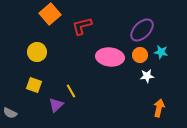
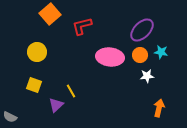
gray semicircle: moved 4 px down
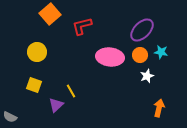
white star: rotated 16 degrees counterclockwise
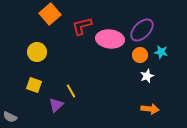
pink ellipse: moved 18 px up
orange arrow: moved 9 px left, 1 px down; rotated 84 degrees clockwise
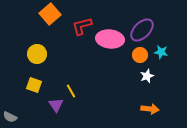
yellow circle: moved 2 px down
purple triangle: rotated 21 degrees counterclockwise
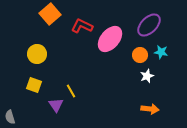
red L-shape: rotated 40 degrees clockwise
purple ellipse: moved 7 px right, 5 px up
pink ellipse: rotated 56 degrees counterclockwise
gray semicircle: rotated 48 degrees clockwise
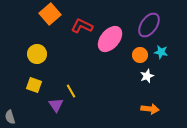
purple ellipse: rotated 10 degrees counterclockwise
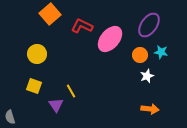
yellow square: moved 1 px down
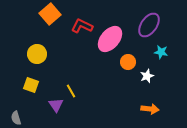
orange circle: moved 12 px left, 7 px down
yellow square: moved 3 px left, 1 px up
gray semicircle: moved 6 px right, 1 px down
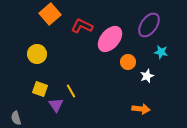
yellow square: moved 9 px right, 4 px down
orange arrow: moved 9 px left
